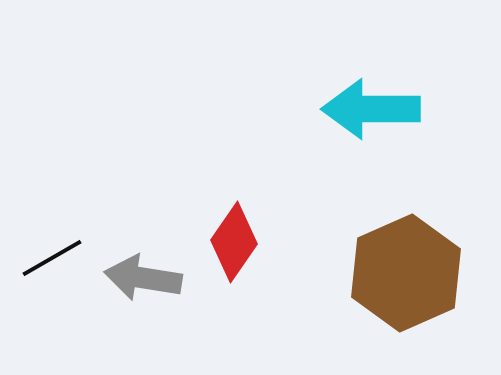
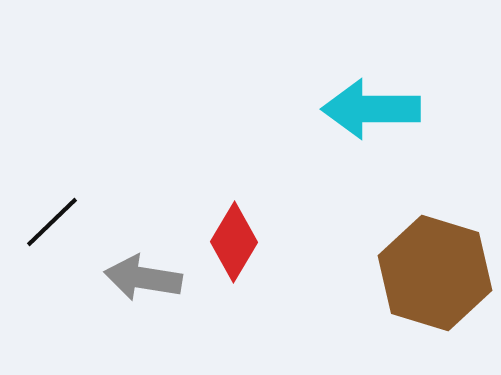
red diamond: rotated 4 degrees counterclockwise
black line: moved 36 px up; rotated 14 degrees counterclockwise
brown hexagon: moved 29 px right; rotated 19 degrees counterclockwise
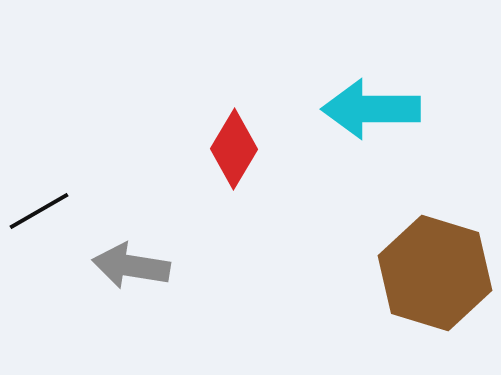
black line: moved 13 px left, 11 px up; rotated 14 degrees clockwise
red diamond: moved 93 px up
gray arrow: moved 12 px left, 12 px up
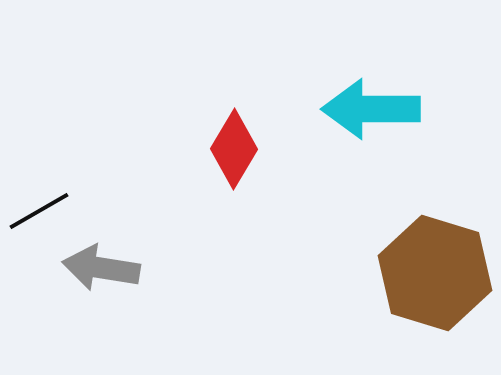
gray arrow: moved 30 px left, 2 px down
